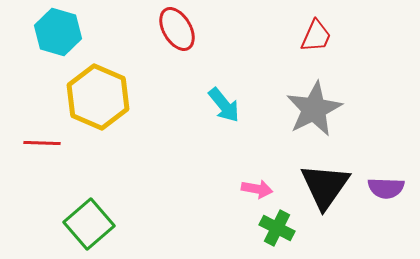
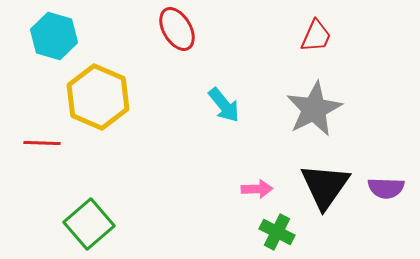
cyan hexagon: moved 4 px left, 4 px down
pink arrow: rotated 12 degrees counterclockwise
green cross: moved 4 px down
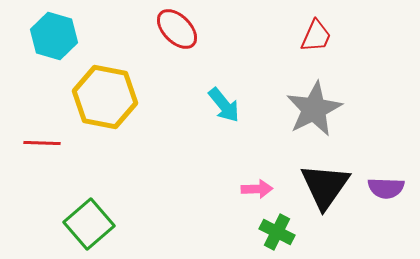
red ellipse: rotated 15 degrees counterclockwise
yellow hexagon: moved 7 px right; rotated 12 degrees counterclockwise
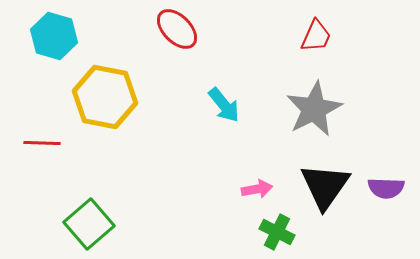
pink arrow: rotated 8 degrees counterclockwise
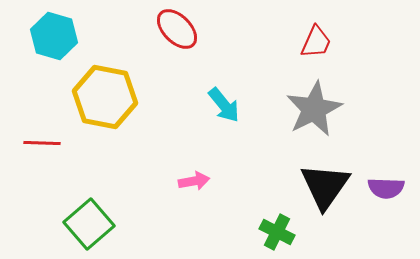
red trapezoid: moved 6 px down
pink arrow: moved 63 px left, 8 px up
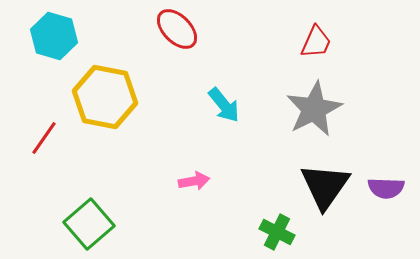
red line: moved 2 px right, 5 px up; rotated 57 degrees counterclockwise
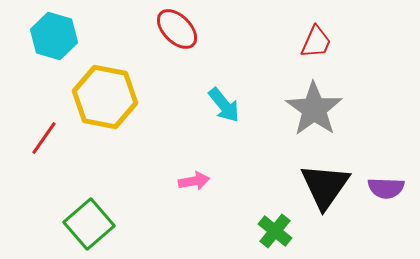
gray star: rotated 10 degrees counterclockwise
green cross: moved 2 px left, 1 px up; rotated 12 degrees clockwise
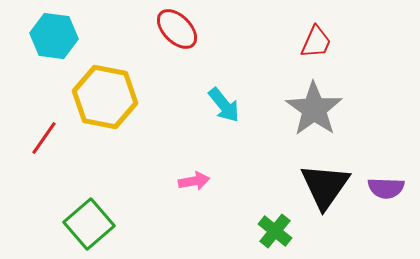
cyan hexagon: rotated 9 degrees counterclockwise
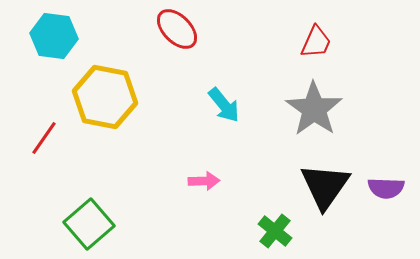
pink arrow: moved 10 px right; rotated 8 degrees clockwise
